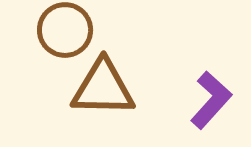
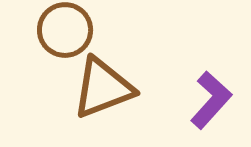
brown triangle: rotated 22 degrees counterclockwise
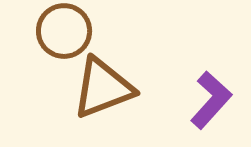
brown circle: moved 1 px left, 1 px down
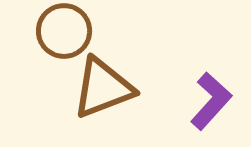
purple L-shape: moved 1 px down
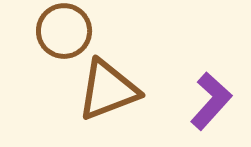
brown triangle: moved 5 px right, 2 px down
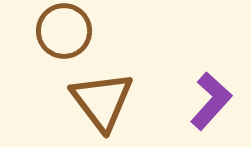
brown triangle: moved 6 px left, 11 px down; rotated 46 degrees counterclockwise
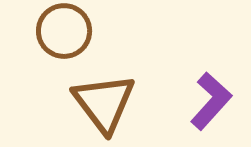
brown triangle: moved 2 px right, 2 px down
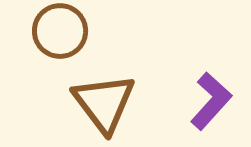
brown circle: moved 4 px left
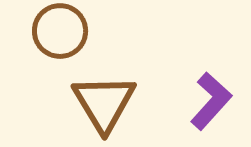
brown triangle: rotated 6 degrees clockwise
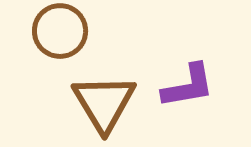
purple L-shape: moved 23 px left, 15 px up; rotated 38 degrees clockwise
